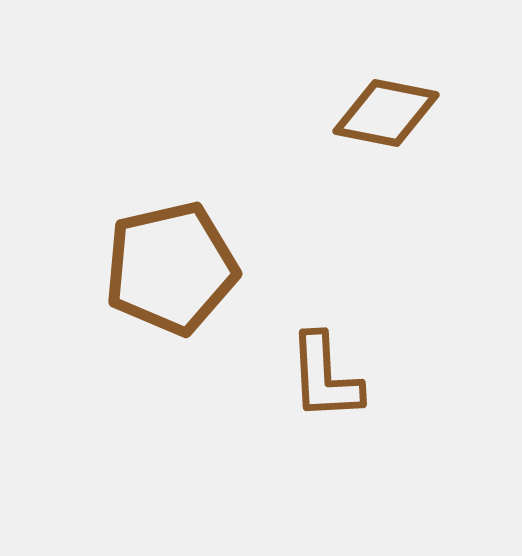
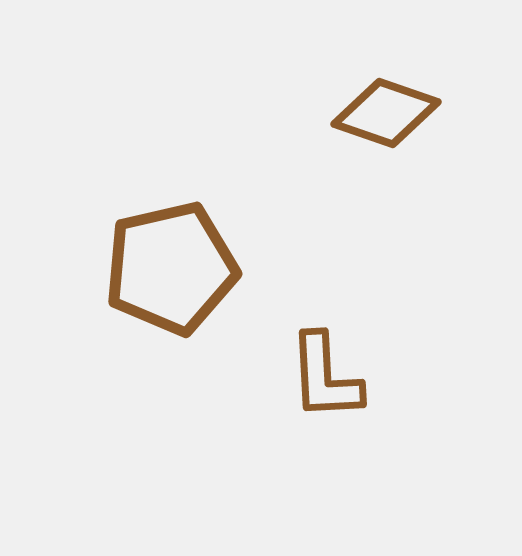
brown diamond: rotated 8 degrees clockwise
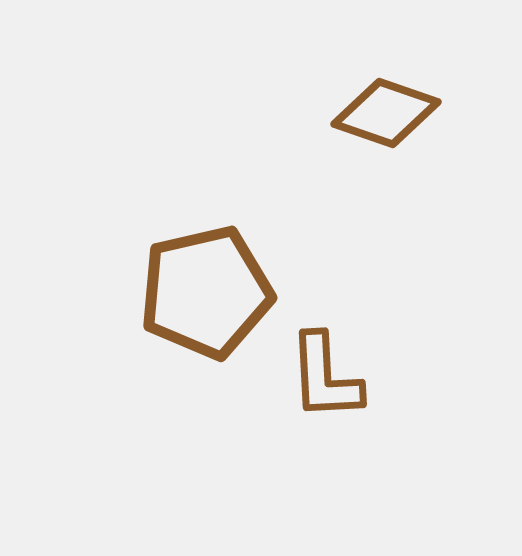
brown pentagon: moved 35 px right, 24 px down
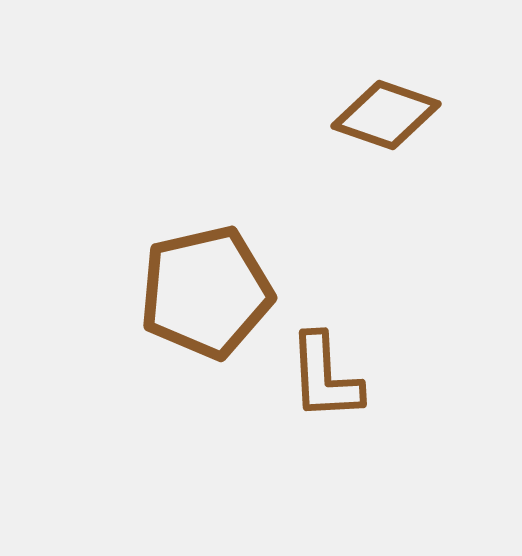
brown diamond: moved 2 px down
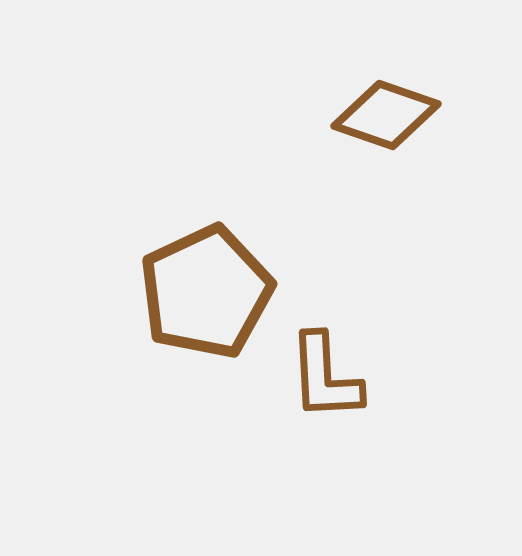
brown pentagon: rotated 12 degrees counterclockwise
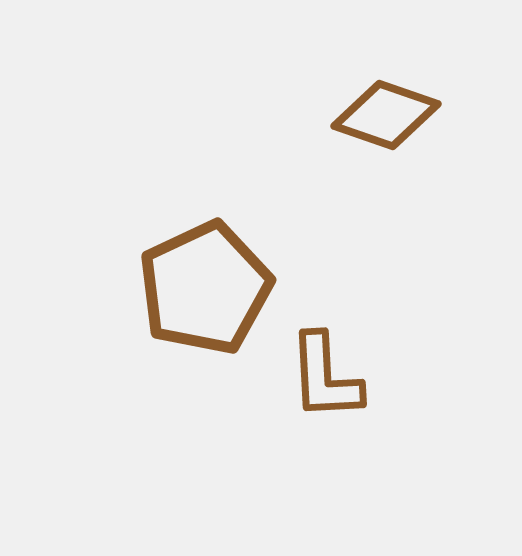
brown pentagon: moved 1 px left, 4 px up
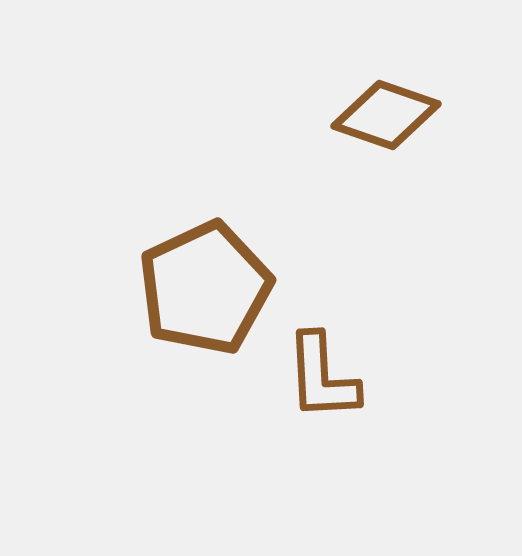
brown L-shape: moved 3 px left
